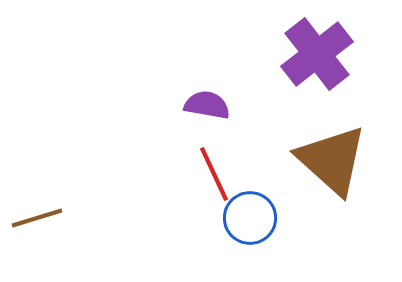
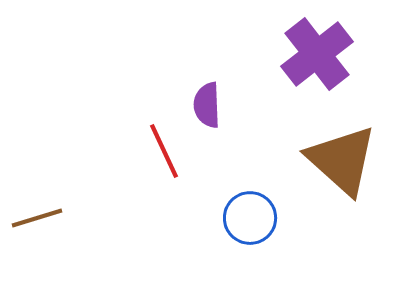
purple semicircle: rotated 102 degrees counterclockwise
brown triangle: moved 10 px right
red line: moved 50 px left, 23 px up
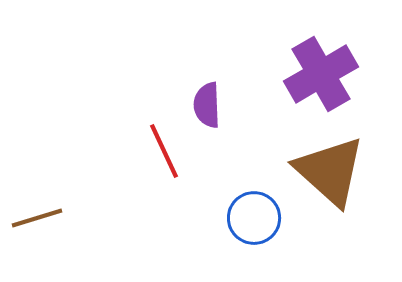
purple cross: moved 4 px right, 20 px down; rotated 8 degrees clockwise
brown triangle: moved 12 px left, 11 px down
blue circle: moved 4 px right
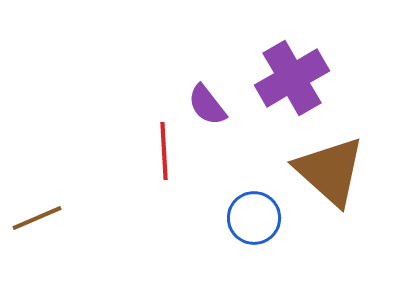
purple cross: moved 29 px left, 4 px down
purple semicircle: rotated 36 degrees counterclockwise
red line: rotated 22 degrees clockwise
brown line: rotated 6 degrees counterclockwise
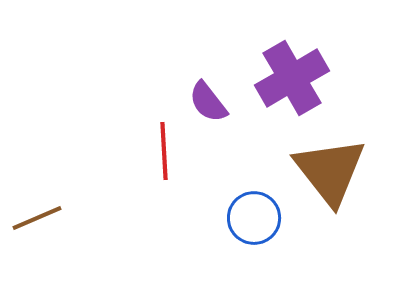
purple semicircle: moved 1 px right, 3 px up
brown triangle: rotated 10 degrees clockwise
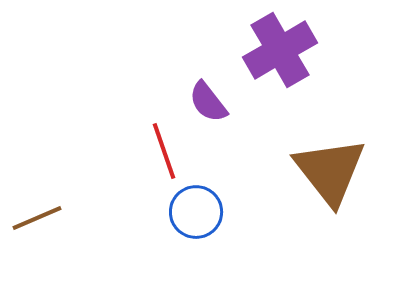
purple cross: moved 12 px left, 28 px up
red line: rotated 16 degrees counterclockwise
blue circle: moved 58 px left, 6 px up
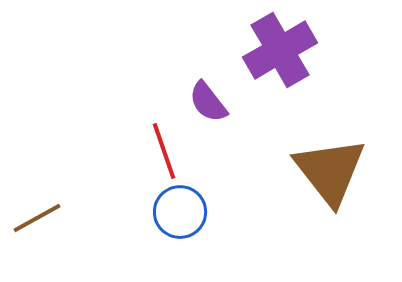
blue circle: moved 16 px left
brown line: rotated 6 degrees counterclockwise
